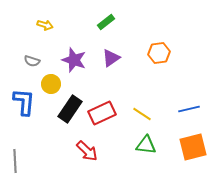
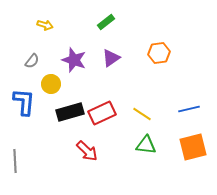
gray semicircle: rotated 70 degrees counterclockwise
black rectangle: moved 3 px down; rotated 40 degrees clockwise
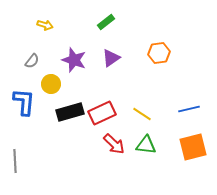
red arrow: moved 27 px right, 7 px up
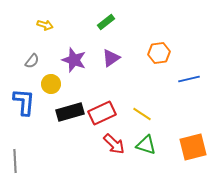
blue line: moved 30 px up
green triangle: rotated 10 degrees clockwise
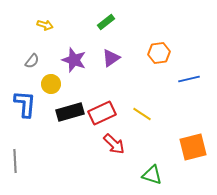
blue L-shape: moved 1 px right, 2 px down
green triangle: moved 6 px right, 30 px down
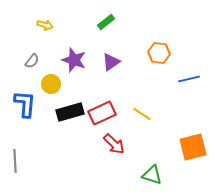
orange hexagon: rotated 15 degrees clockwise
purple triangle: moved 4 px down
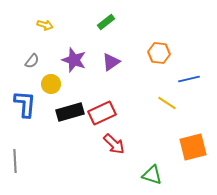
yellow line: moved 25 px right, 11 px up
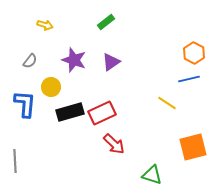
orange hexagon: moved 35 px right; rotated 20 degrees clockwise
gray semicircle: moved 2 px left
yellow circle: moved 3 px down
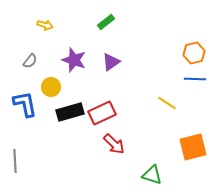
orange hexagon: rotated 20 degrees clockwise
blue line: moved 6 px right; rotated 15 degrees clockwise
blue L-shape: rotated 16 degrees counterclockwise
